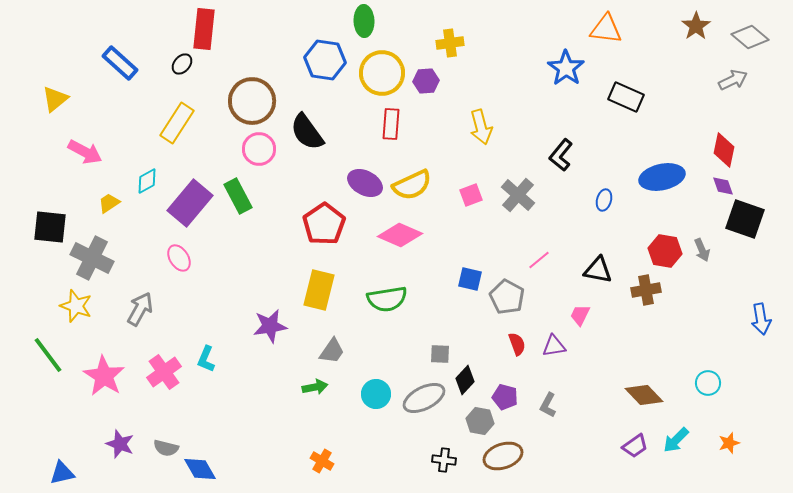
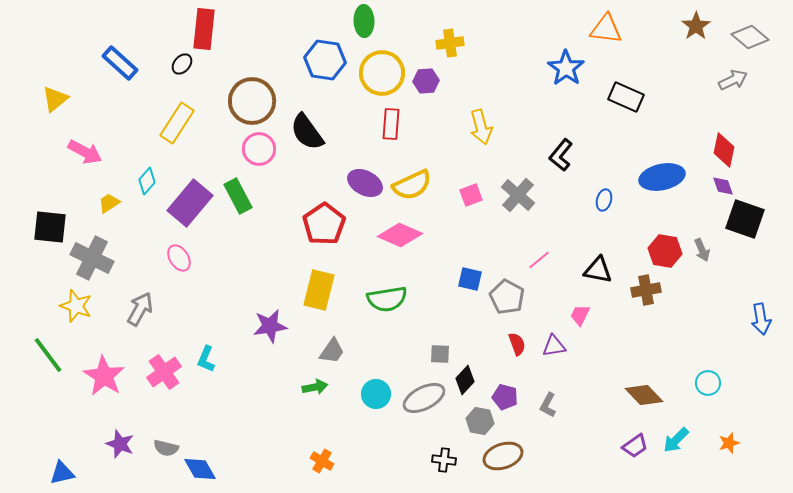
cyan diamond at (147, 181): rotated 20 degrees counterclockwise
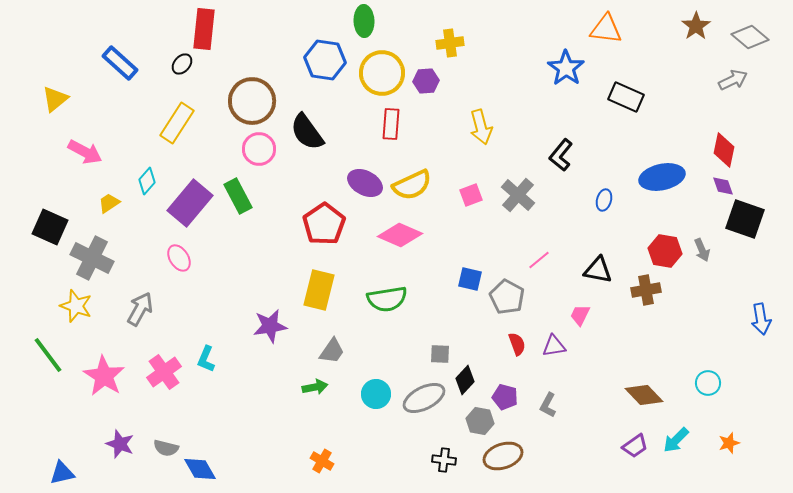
black square at (50, 227): rotated 18 degrees clockwise
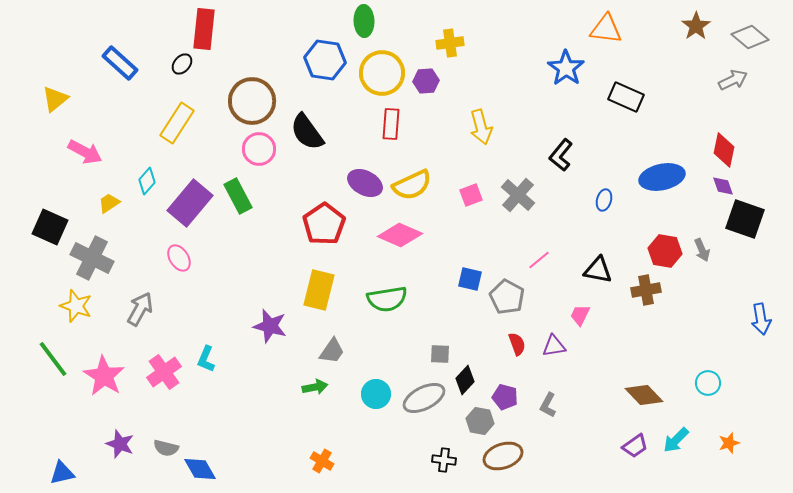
purple star at (270, 326): rotated 24 degrees clockwise
green line at (48, 355): moved 5 px right, 4 px down
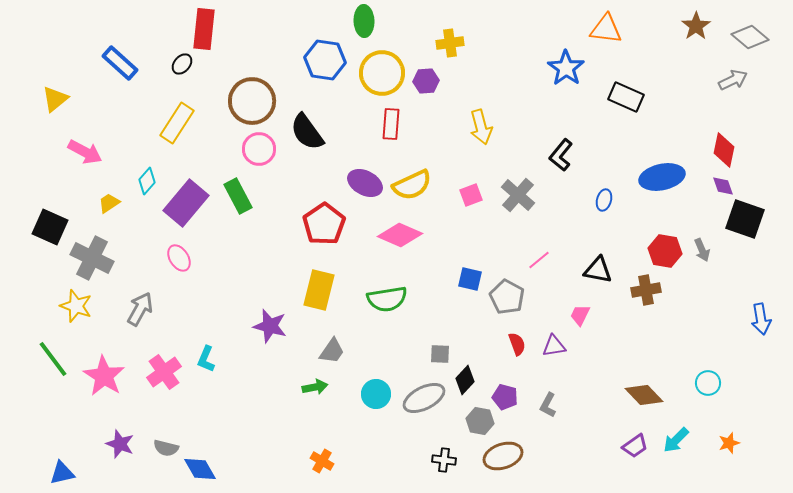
purple rectangle at (190, 203): moved 4 px left
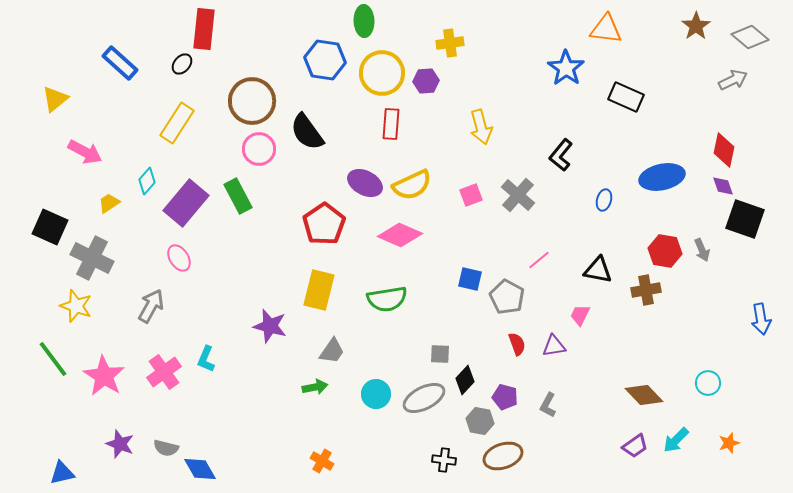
gray arrow at (140, 309): moved 11 px right, 3 px up
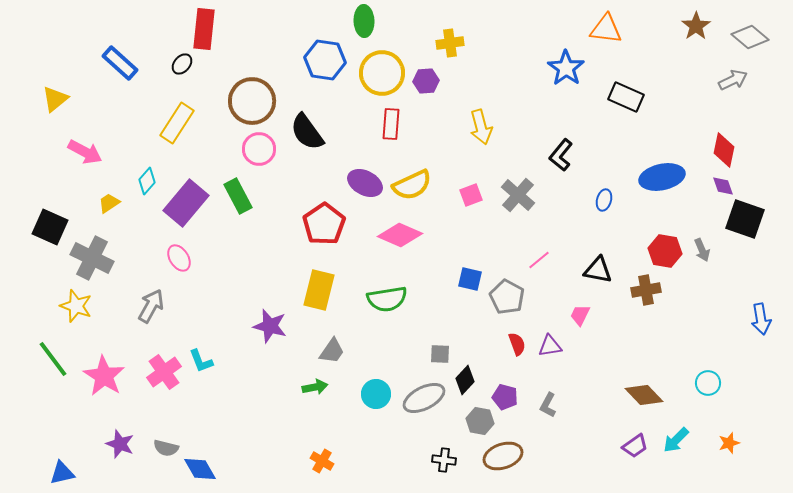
purple triangle at (554, 346): moved 4 px left
cyan L-shape at (206, 359): moved 5 px left, 2 px down; rotated 44 degrees counterclockwise
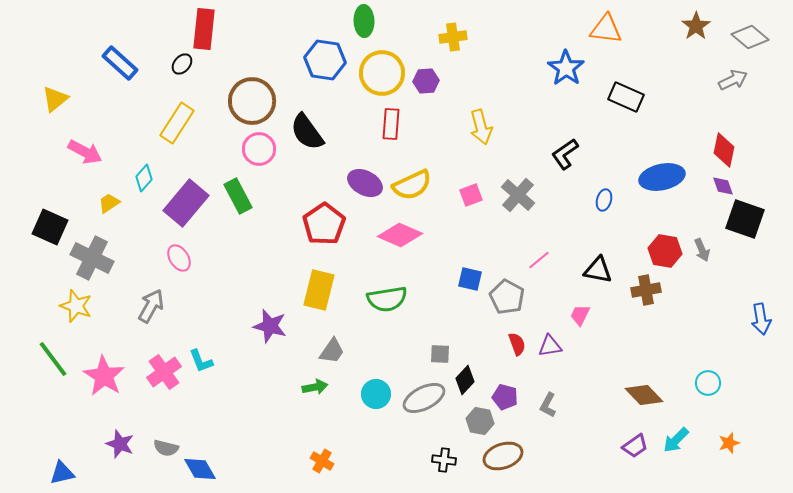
yellow cross at (450, 43): moved 3 px right, 6 px up
black L-shape at (561, 155): moved 4 px right, 1 px up; rotated 16 degrees clockwise
cyan diamond at (147, 181): moved 3 px left, 3 px up
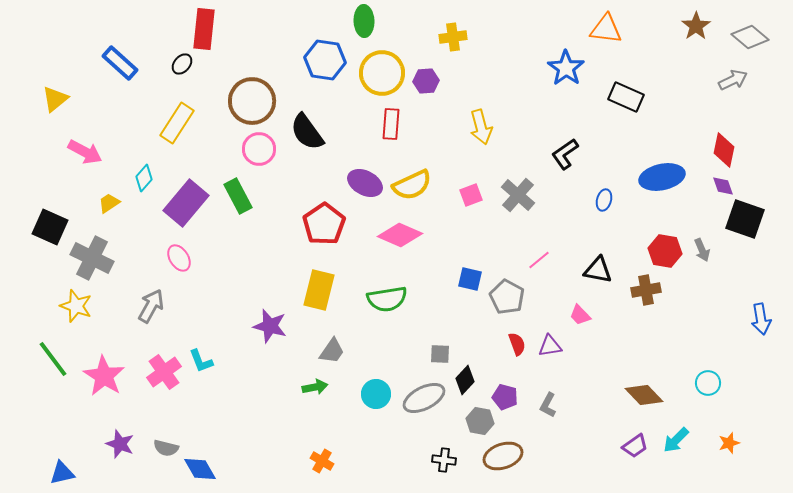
pink trapezoid at (580, 315): rotated 70 degrees counterclockwise
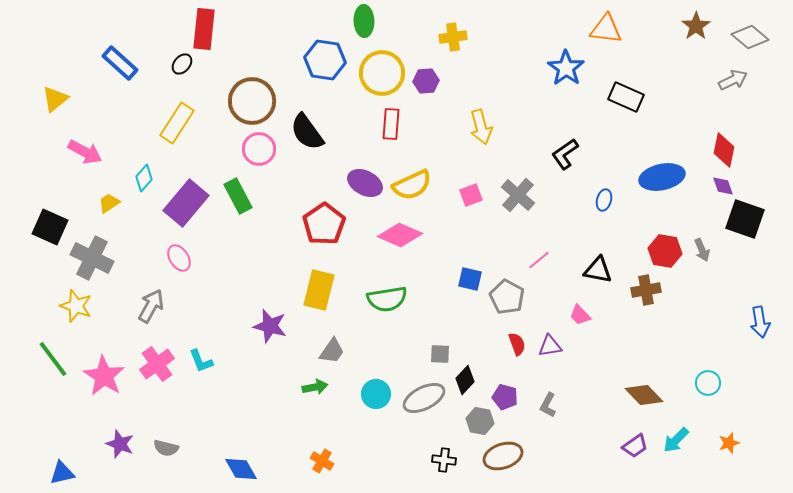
blue arrow at (761, 319): moved 1 px left, 3 px down
pink cross at (164, 372): moved 7 px left, 8 px up
blue diamond at (200, 469): moved 41 px right
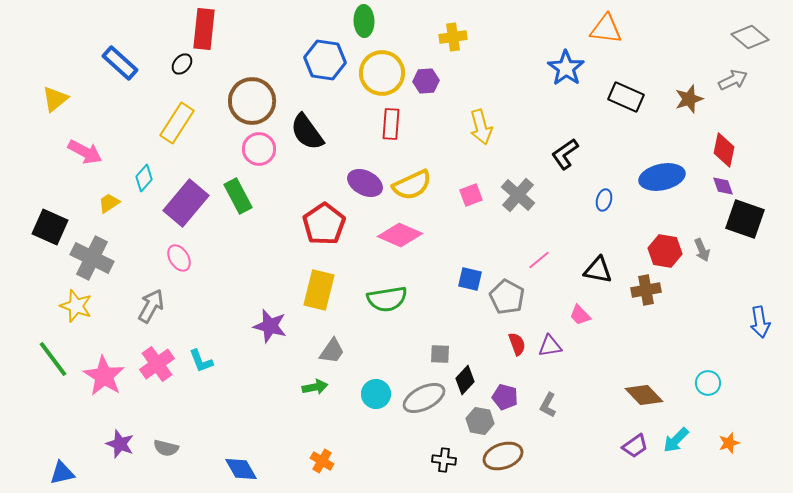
brown star at (696, 26): moved 7 px left, 73 px down; rotated 16 degrees clockwise
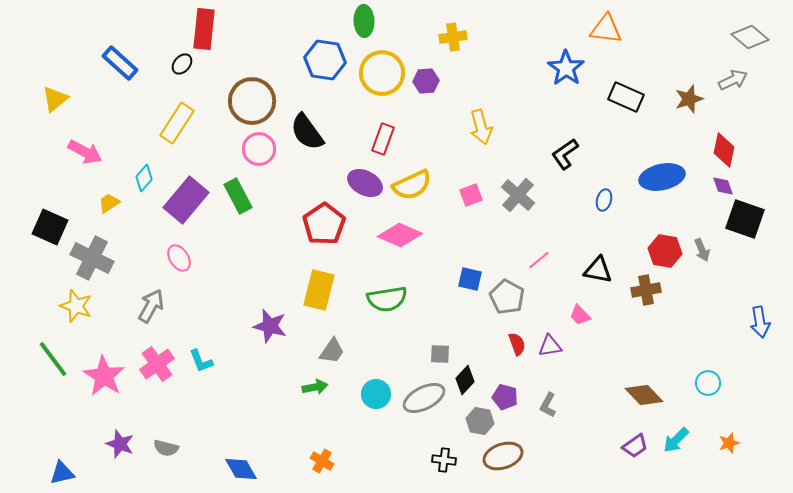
red rectangle at (391, 124): moved 8 px left, 15 px down; rotated 16 degrees clockwise
purple rectangle at (186, 203): moved 3 px up
